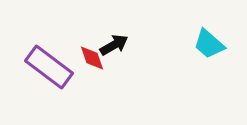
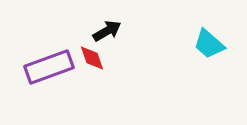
black arrow: moved 7 px left, 14 px up
purple rectangle: rotated 57 degrees counterclockwise
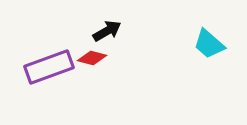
red diamond: rotated 56 degrees counterclockwise
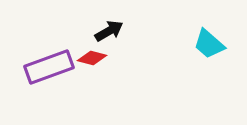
black arrow: moved 2 px right
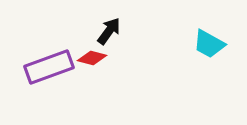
black arrow: rotated 24 degrees counterclockwise
cyan trapezoid: rotated 12 degrees counterclockwise
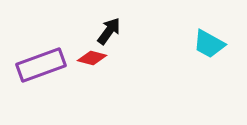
purple rectangle: moved 8 px left, 2 px up
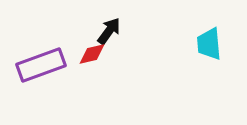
cyan trapezoid: rotated 56 degrees clockwise
red diamond: moved 4 px up; rotated 28 degrees counterclockwise
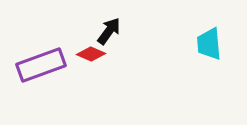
red diamond: moved 1 px left; rotated 36 degrees clockwise
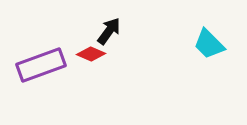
cyan trapezoid: rotated 40 degrees counterclockwise
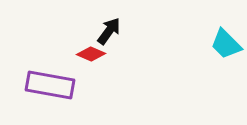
cyan trapezoid: moved 17 px right
purple rectangle: moved 9 px right, 20 px down; rotated 30 degrees clockwise
